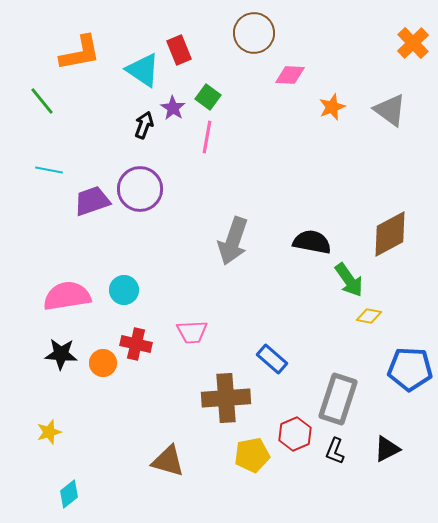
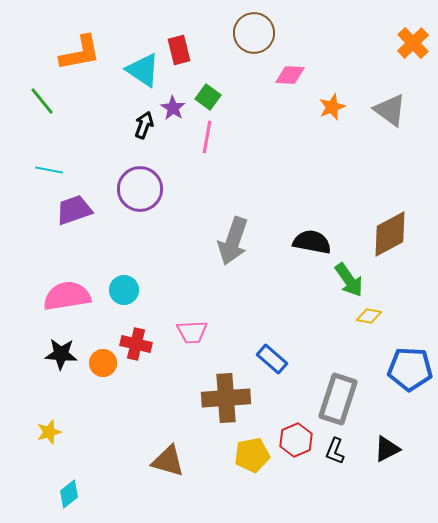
red rectangle: rotated 8 degrees clockwise
purple trapezoid: moved 18 px left, 9 px down
red hexagon: moved 1 px right, 6 px down
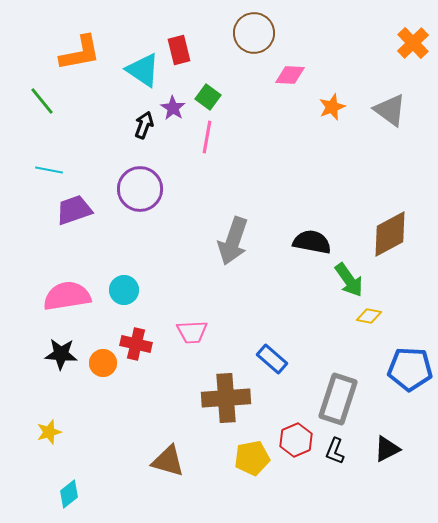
yellow pentagon: moved 3 px down
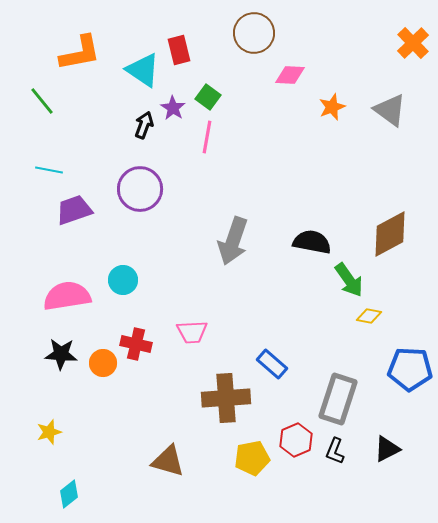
cyan circle: moved 1 px left, 10 px up
blue rectangle: moved 5 px down
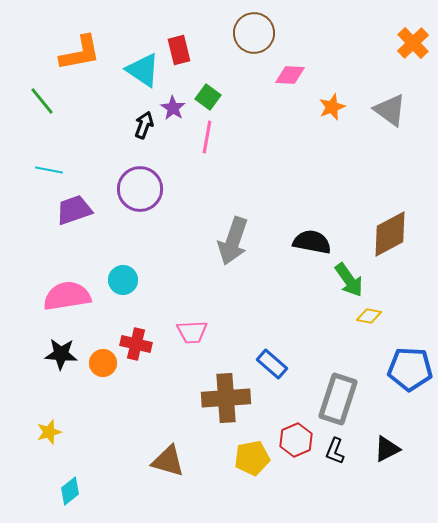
cyan diamond: moved 1 px right, 3 px up
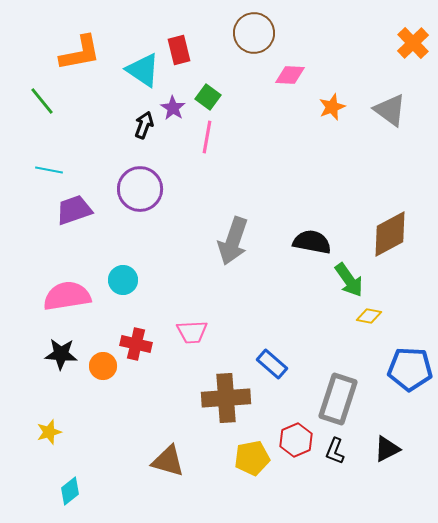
orange circle: moved 3 px down
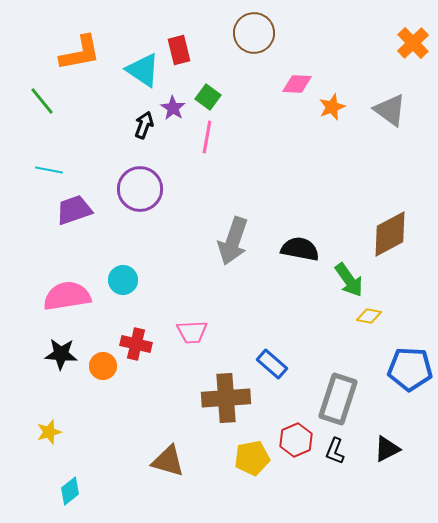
pink diamond: moved 7 px right, 9 px down
black semicircle: moved 12 px left, 7 px down
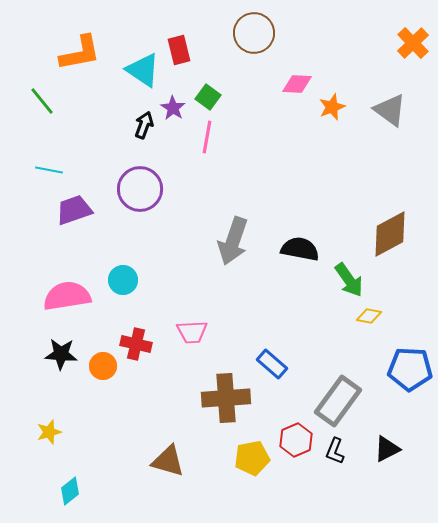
gray rectangle: moved 2 px down; rotated 18 degrees clockwise
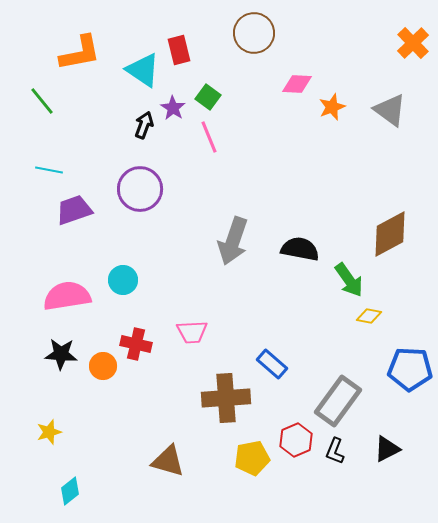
pink line: moved 2 px right; rotated 32 degrees counterclockwise
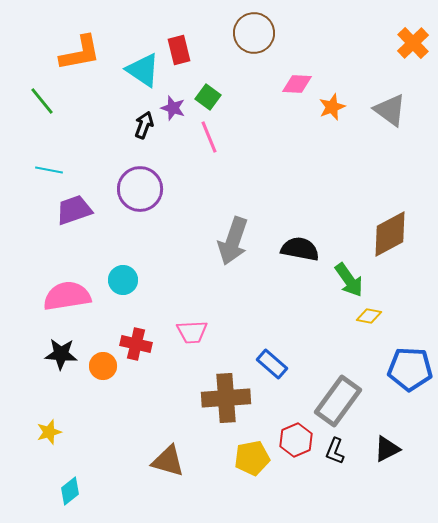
purple star: rotated 15 degrees counterclockwise
